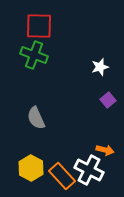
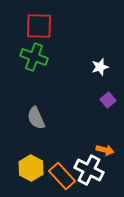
green cross: moved 2 px down
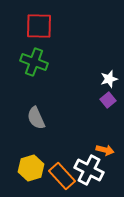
green cross: moved 5 px down
white star: moved 9 px right, 12 px down
yellow hexagon: rotated 15 degrees clockwise
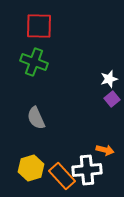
purple square: moved 4 px right, 1 px up
white cross: moved 2 px left; rotated 32 degrees counterclockwise
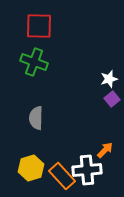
gray semicircle: rotated 25 degrees clockwise
orange arrow: rotated 60 degrees counterclockwise
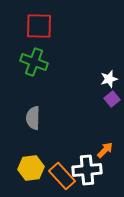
gray semicircle: moved 3 px left
yellow hexagon: rotated 10 degrees clockwise
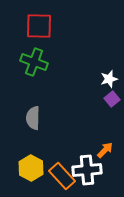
yellow hexagon: rotated 25 degrees counterclockwise
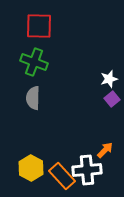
gray semicircle: moved 20 px up
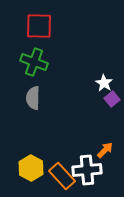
white star: moved 5 px left, 4 px down; rotated 24 degrees counterclockwise
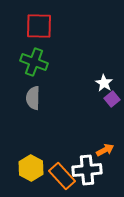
orange arrow: rotated 18 degrees clockwise
